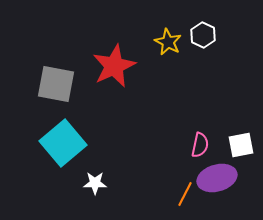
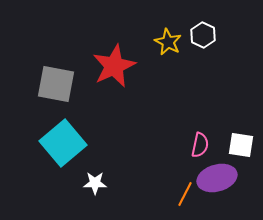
white square: rotated 20 degrees clockwise
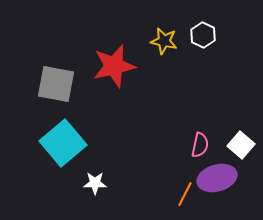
yellow star: moved 4 px left, 1 px up; rotated 16 degrees counterclockwise
red star: rotated 12 degrees clockwise
white square: rotated 32 degrees clockwise
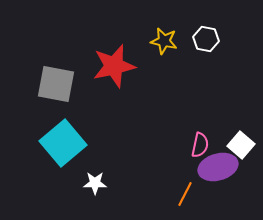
white hexagon: moved 3 px right, 4 px down; rotated 15 degrees counterclockwise
purple ellipse: moved 1 px right, 11 px up
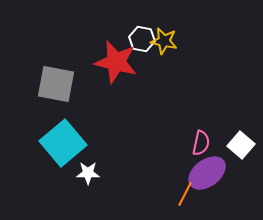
white hexagon: moved 64 px left
red star: moved 2 px right, 4 px up; rotated 27 degrees clockwise
pink semicircle: moved 1 px right, 2 px up
purple ellipse: moved 11 px left, 6 px down; rotated 21 degrees counterclockwise
white star: moved 7 px left, 10 px up
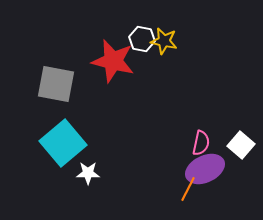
red star: moved 3 px left, 1 px up
purple ellipse: moved 2 px left, 4 px up; rotated 12 degrees clockwise
orange line: moved 3 px right, 5 px up
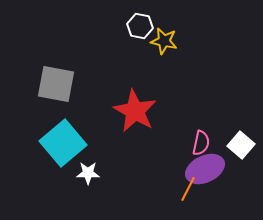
white hexagon: moved 2 px left, 13 px up
red star: moved 22 px right, 50 px down; rotated 15 degrees clockwise
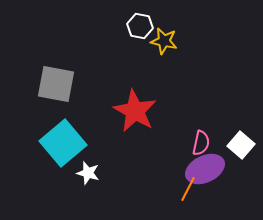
white star: rotated 15 degrees clockwise
